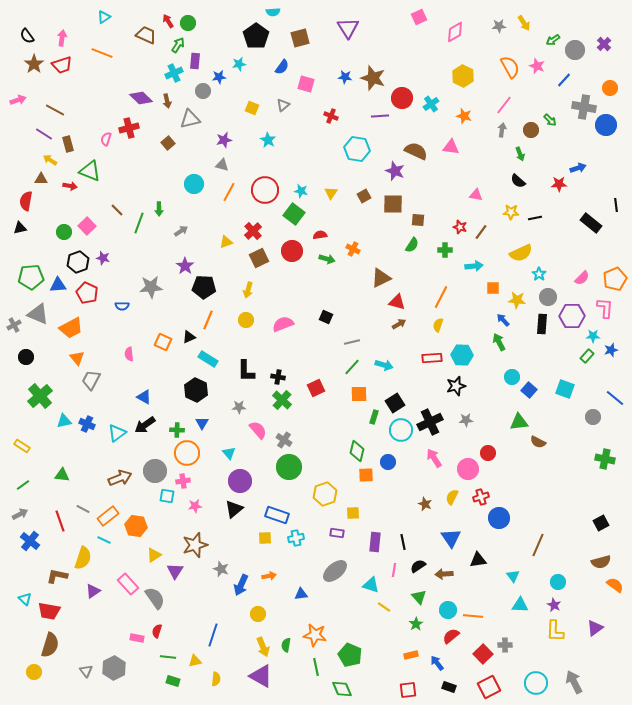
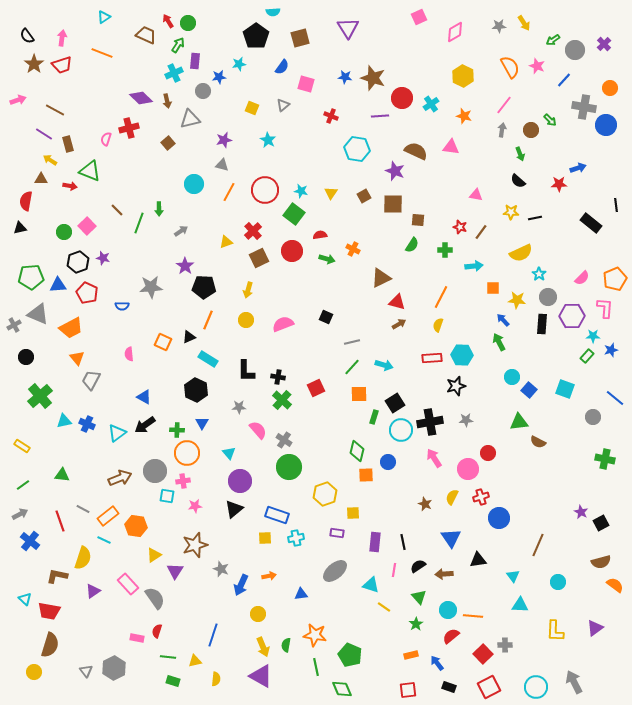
black cross at (430, 422): rotated 15 degrees clockwise
purple star at (554, 605): moved 27 px right, 93 px up
cyan circle at (536, 683): moved 4 px down
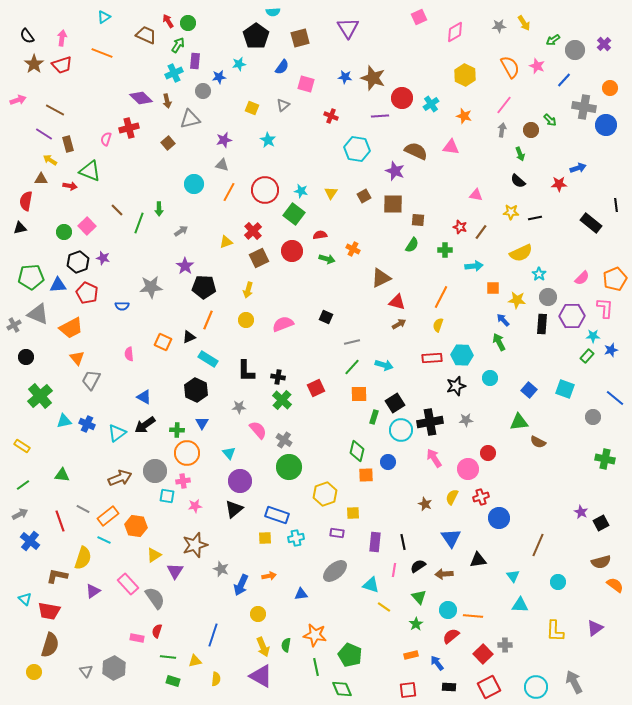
yellow hexagon at (463, 76): moved 2 px right, 1 px up
cyan circle at (512, 377): moved 22 px left, 1 px down
black rectangle at (449, 687): rotated 16 degrees counterclockwise
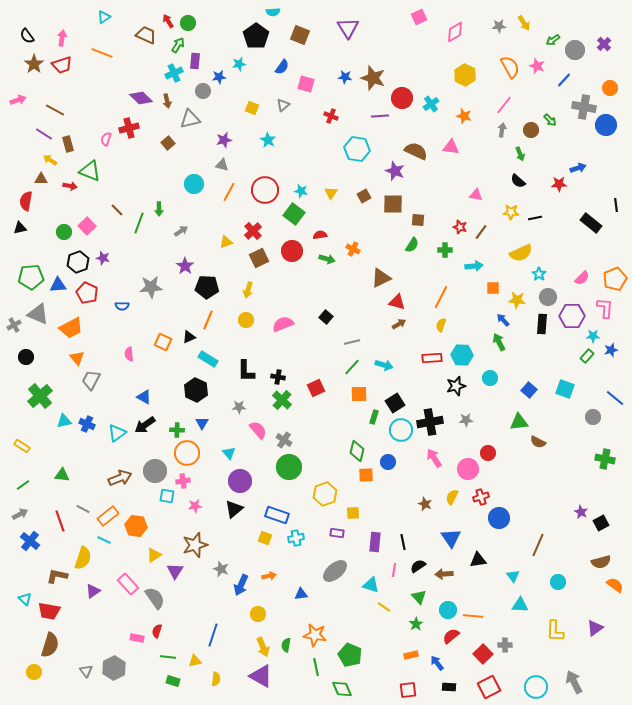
brown square at (300, 38): moved 3 px up; rotated 36 degrees clockwise
black pentagon at (204, 287): moved 3 px right
black square at (326, 317): rotated 16 degrees clockwise
yellow semicircle at (438, 325): moved 3 px right
yellow square at (265, 538): rotated 24 degrees clockwise
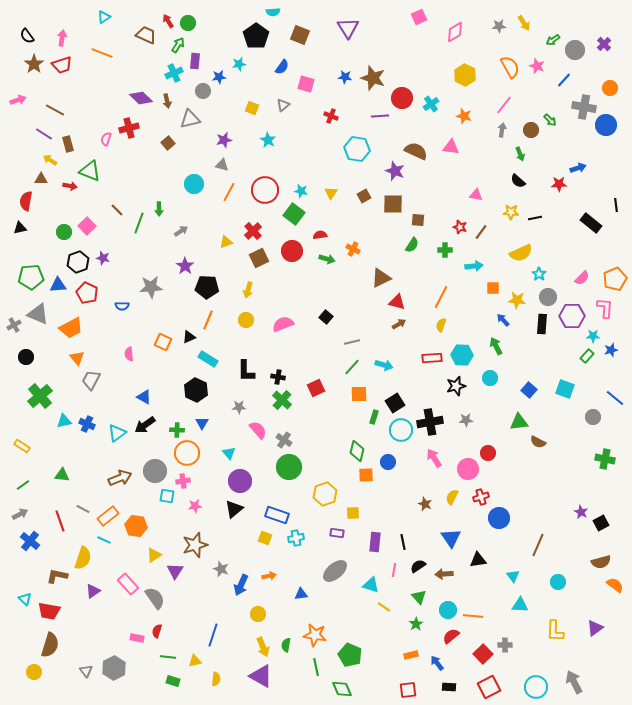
green arrow at (499, 342): moved 3 px left, 4 px down
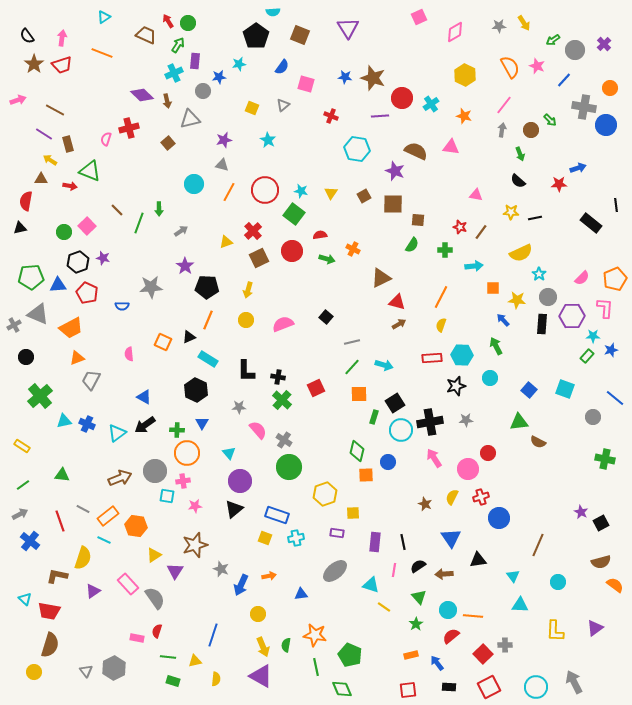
purple diamond at (141, 98): moved 1 px right, 3 px up
orange triangle at (77, 358): rotated 49 degrees clockwise
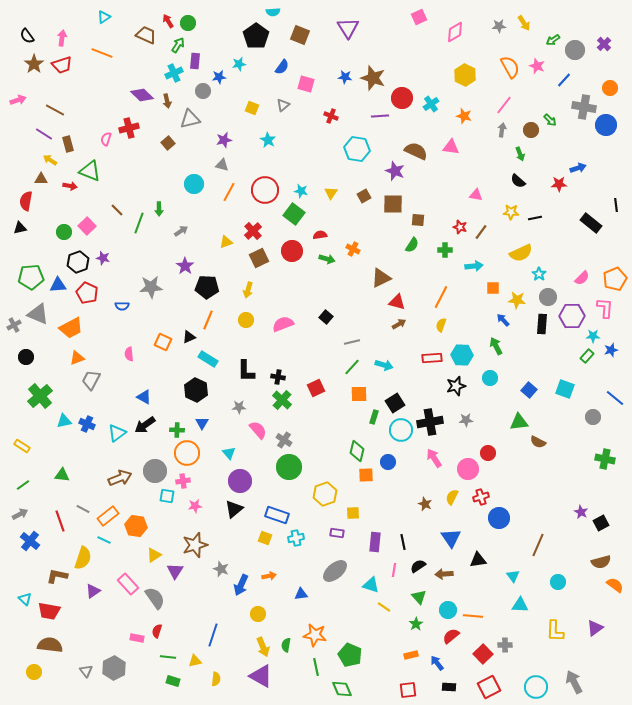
brown semicircle at (50, 645): rotated 100 degrees counterclockwise
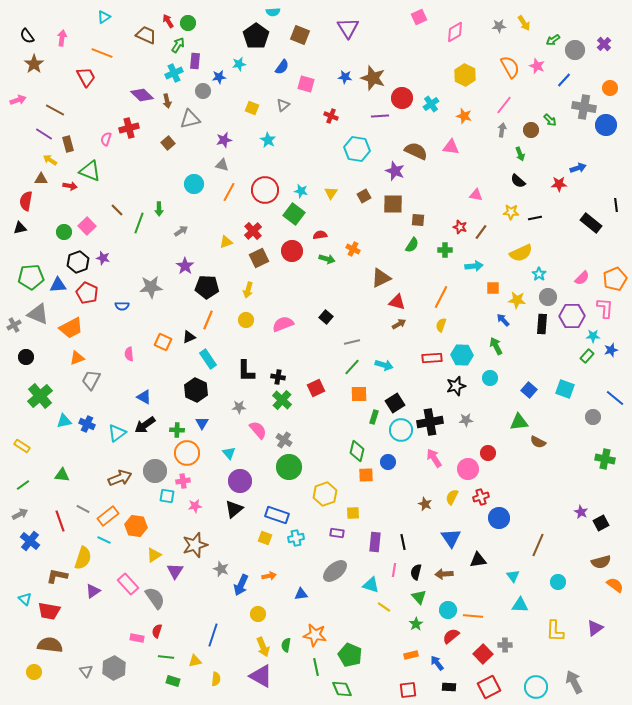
red trapezoid at (62, 65): moved 24 px right, 12 px down; rotated 100 degrees counterclockwise
cyan rectangle at (208, 359): rotated 24 degrees clockwise
black semicircle at (418, 566): moved 2 px left, 6 px down; rotated 42 degrees counterclockwise
green line at (168, 657): moved 2 px left
